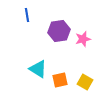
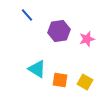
blue line: rotated 32 degrees counterclockwise
pink star: moved 4 px right
cyan triangle: moved 1 px left
orange square: rotated 21 degrees clockwise
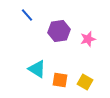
pink star: moved 1 px right
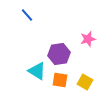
purple hexagon: moved 23 px down
cyan triangle: moved 2 px down
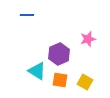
blue line: rotated 48 degrees counterclockwise
purple hexagon: rotated 15 degrees counterclockwise
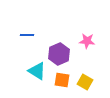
blue line: moved 20 px down
pink star: moved 1 px left, 2 px down; rotated 21 degrees clockwise
orange square: moved 2 px right
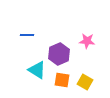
cyan triangle: moved 1 px up
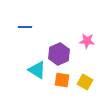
blue line: moved 2 px left, 8 px up
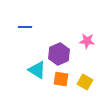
orange square: moved 1 px left, 1 px up
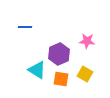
yellow square: moved 8 px up
